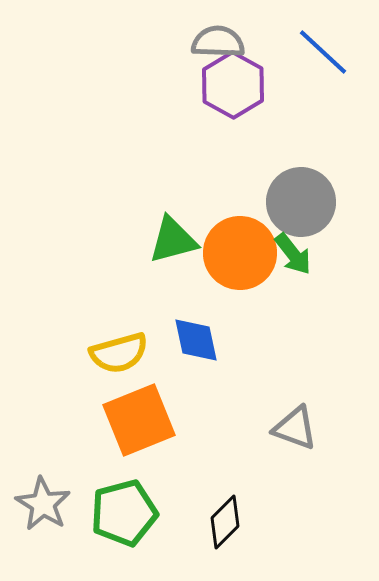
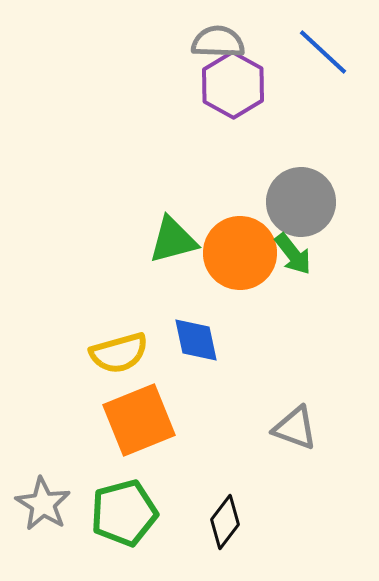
black diamond: rotated 8 degrees counterclockwise
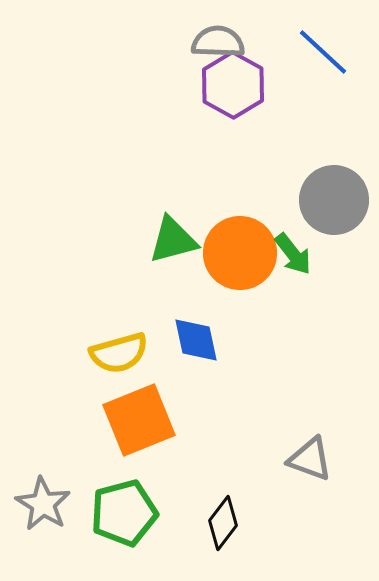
gray circle: moved 33 px right, 2 px up
gray triangle: moved 15 px right, 31 px down
black diamond: moved 2 px left, 1 px down
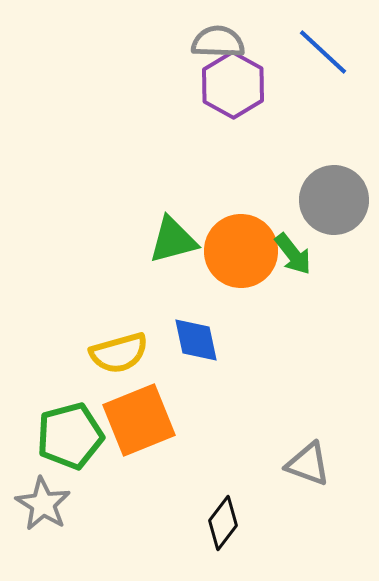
orange circle: moved 1 px right, 2 px up
gray triangle: moved 2 px left, 5 px down
green pentagon: moved 54 px left, 77 px up
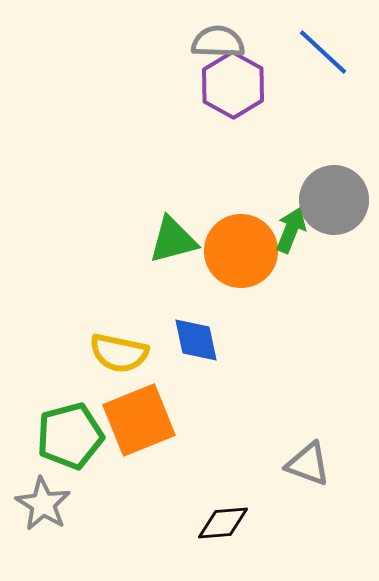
green arrow: moved 2 px left, 24 px up; rotated 120 degrees counterclockwise
yellow semicircle: rotated 28 degrees clockwise
black diamond: rotated 48 degrees clockwise
